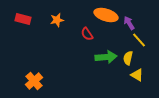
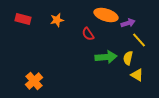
purple arrow: moved 1 px left; rotated 104 degrees clockwise
red semicircle: moved 1 px right
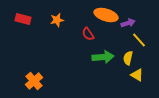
green arrow: moved 3 px left
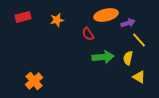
orange ellipse: rotated 30 degrees counterclockwise
red rectangle: moved 2 px up; rotated 28 degrees counterclockwise
yellow triangle: moved 2 px right, 2 px down
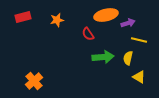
yellow line: rotated 35 degrees counterclockwise
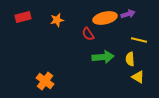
orange ellipse: moved 1 px left, 3 px down
purple arrow: moved 9 px up
yellow semicircle: moved 2 px right, 1 px down; rotated 16 degrees counterclockwise
yellow triangle: moved 1 px left
orange cross: moved 11 px right; rotated 12 degrees counterclockwise
